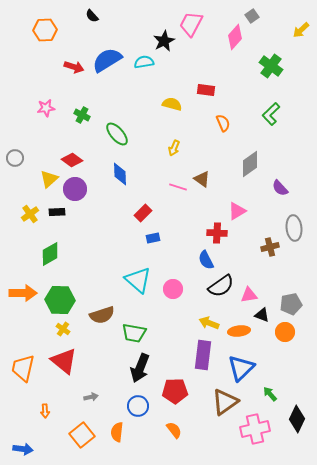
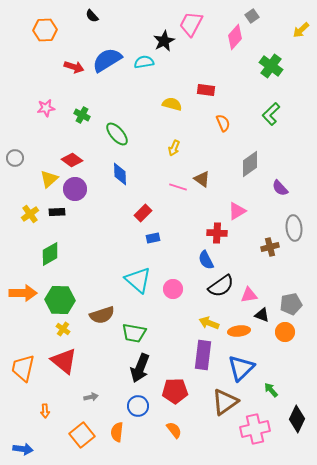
green arrow at (270, 394): moved 1 px right, 4 px up
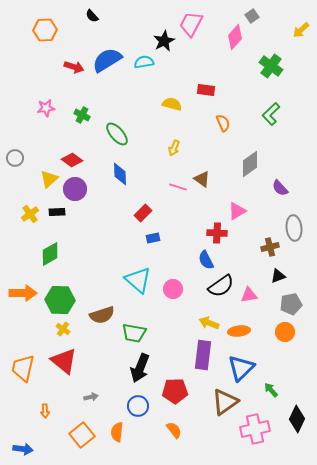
black triangle at (262, 315): moved 16 px right, 39 px up; rotated 42 degrees counterclockwise
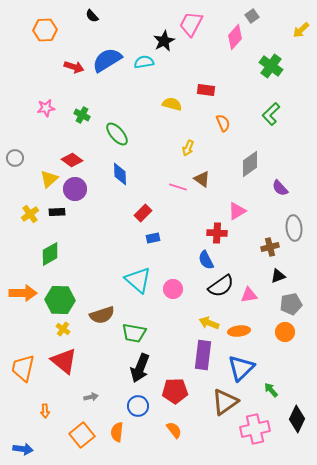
yellow arrow at (174, 148): moved 14 px right
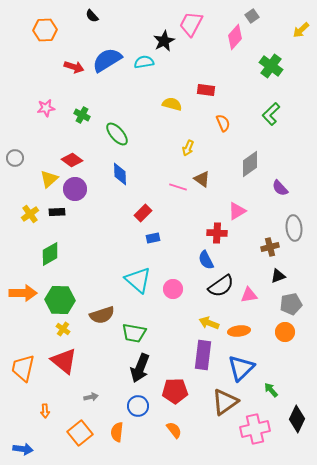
orange square at (82, 435): moved 2 px left, 2 px up
